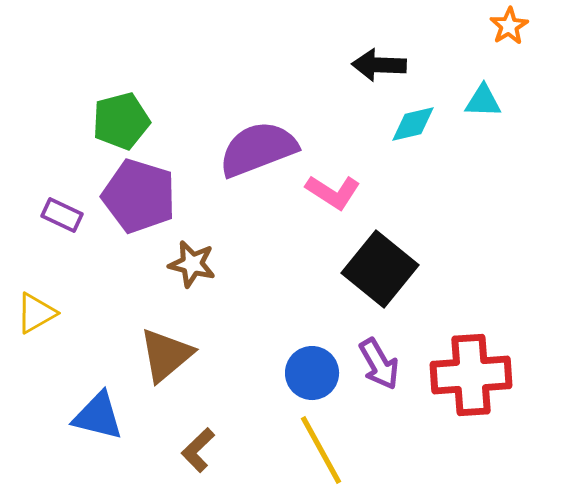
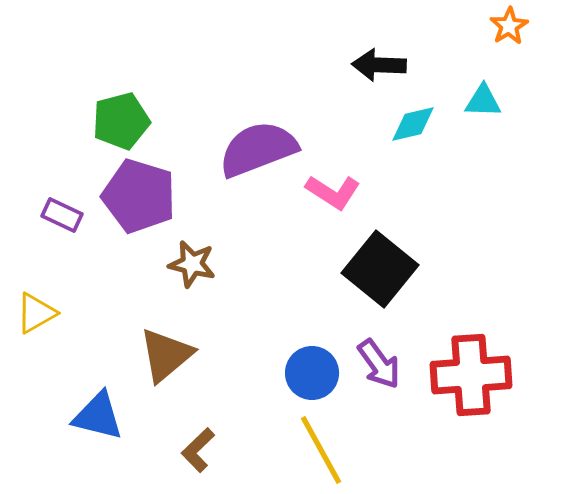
purple arrow: rotated 6 degrees counterclockwise
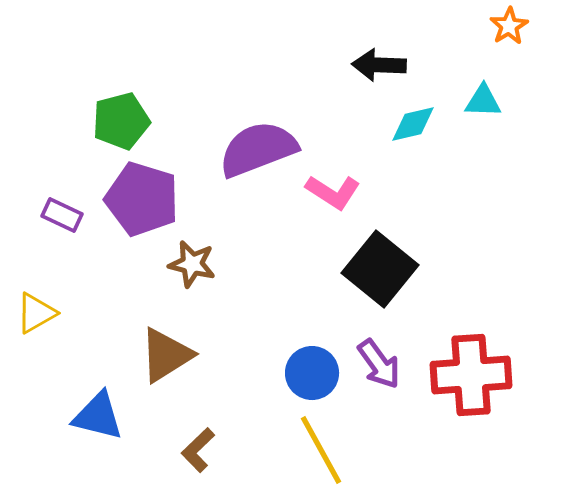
purple pentagon: moved 3 px right, 3 px down
brown triangle: rotated 8 degrees clockwise
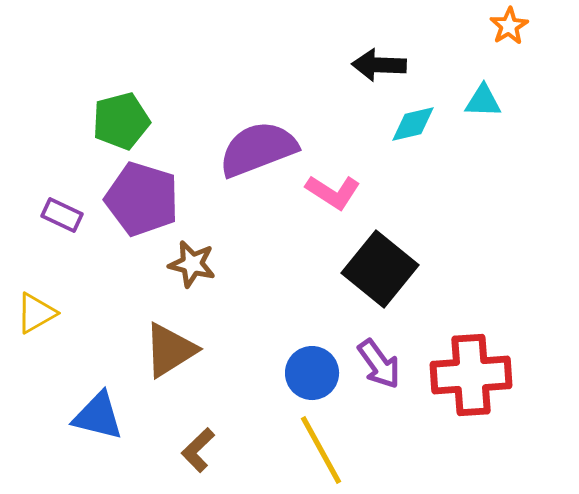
brown triangle: moved 4 px right, 5 px up
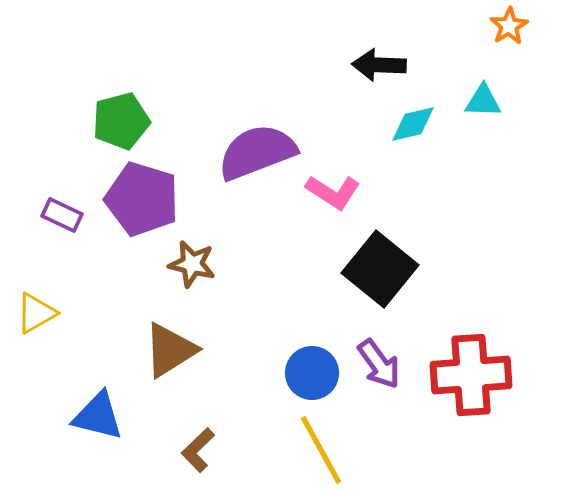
purple semicircle: moved 1 px left, 3 px down
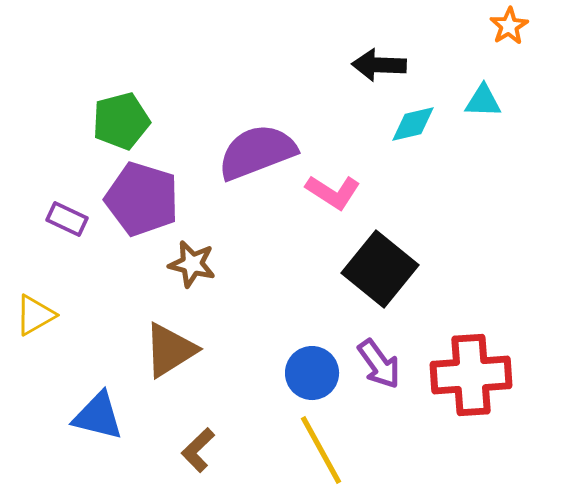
purple rectangle: moved 5 px right, 4 px down
yellow triangle: moved 1 px left, 2 px down
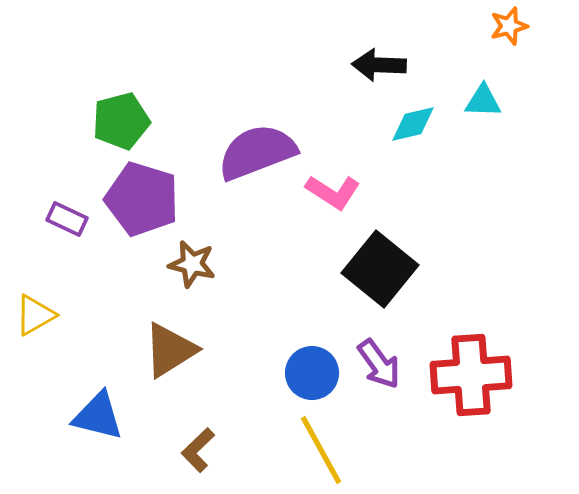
orange star: rotated 15 degrees clockwise
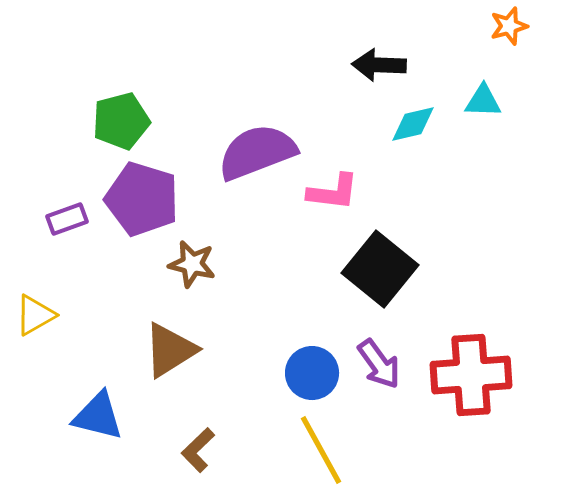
pink L-shape: rotated 26 degrees counterclockwise
purple rectangle: rotated 45 degrees counterclockwise
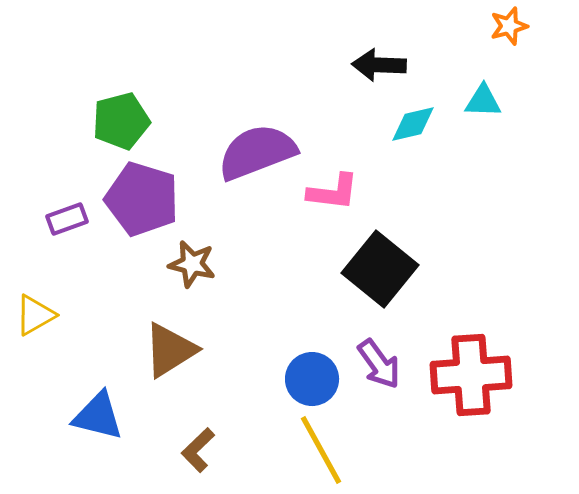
blue circle: moved 6 px down
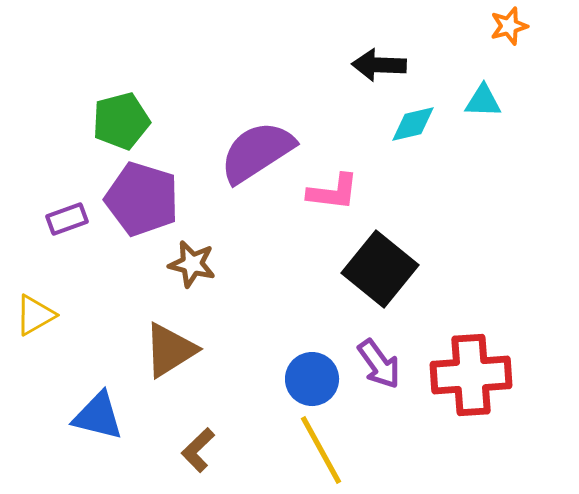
purple semicircle: rotated 12 degrees counterclockwise
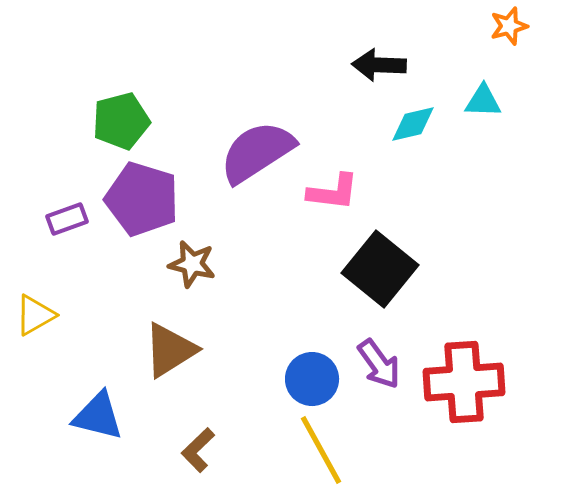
red cross: moved 7 px left, 7 px down
